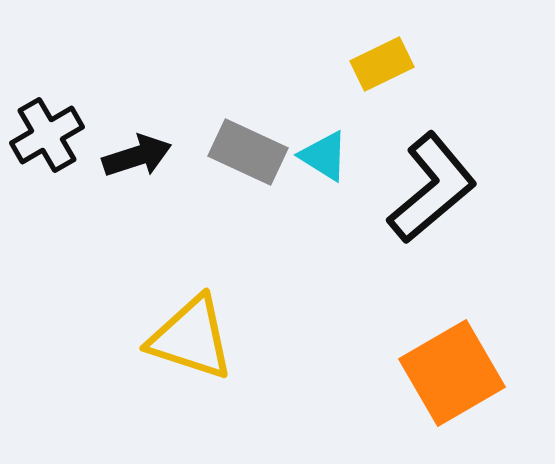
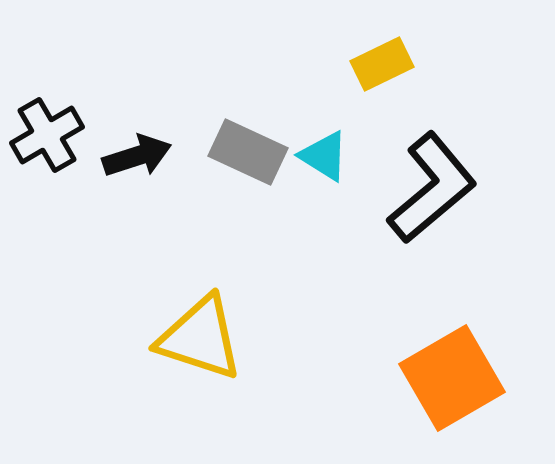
yellow triangle: moved 9 px right
orange square: moved 5 px down
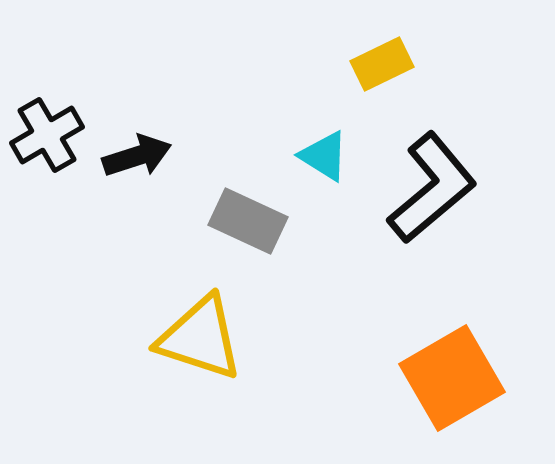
gray rectangle: moved 69 px down
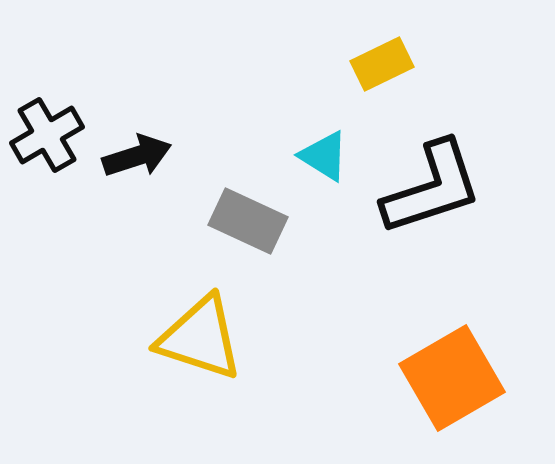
black L-shape: rotated 22 degrees clockwise
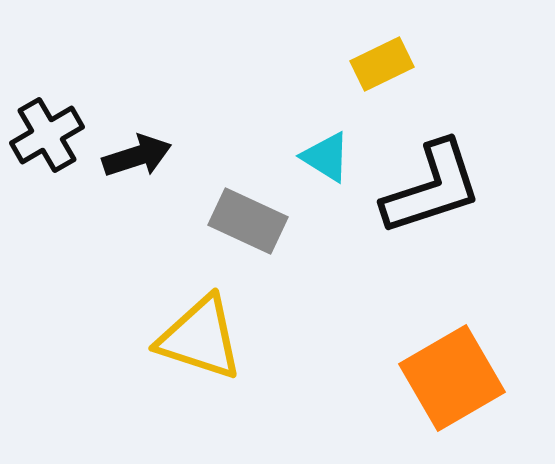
cyan triangle: moved 2 px right, 1 px down
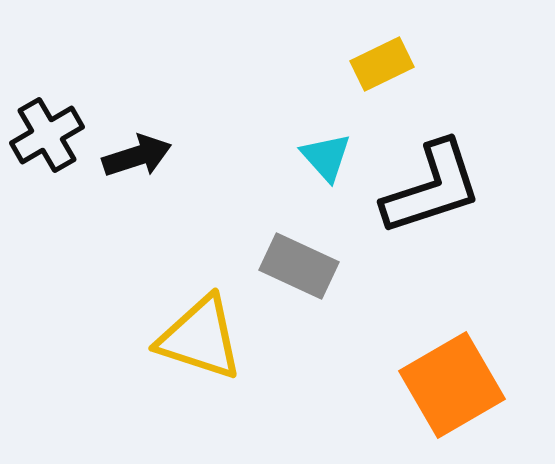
cyan triangle: rotated 16 degrees clockwise
gray rectangle: moved 51 px right, 45 px down
orange square: moved 7 px down
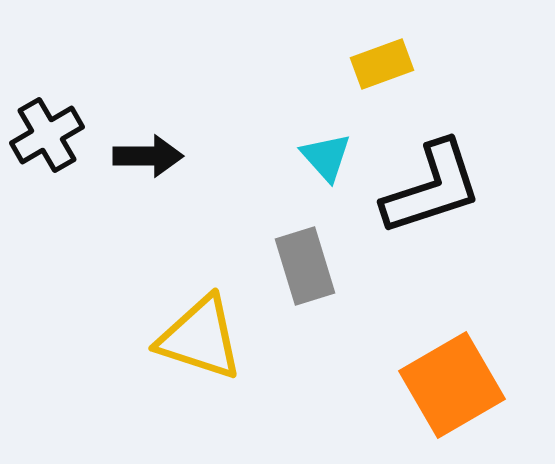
yellow rectangle: rotated 6 degrees clockwise
black arrow: moved 11 px right; rotated 18 degrees clockwise
gray rectangle: moved 6 px right; rotated 48 degrees clockwise
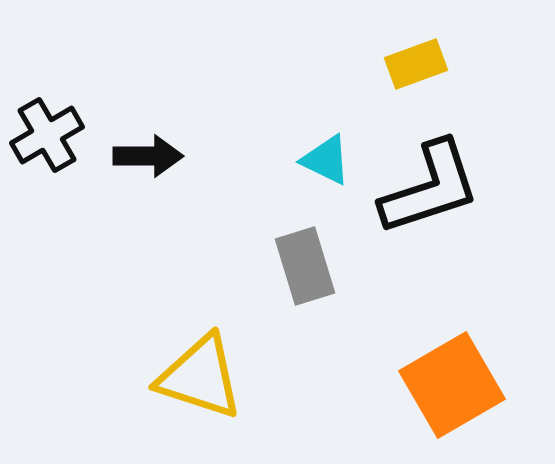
yellow rectangle: moved 34 px right
cyan triangle: moved 3 px down; rotated 22 degrees counterclockwise
black L-shape: moved 2 px left
yellow triangle: moved 39 px down
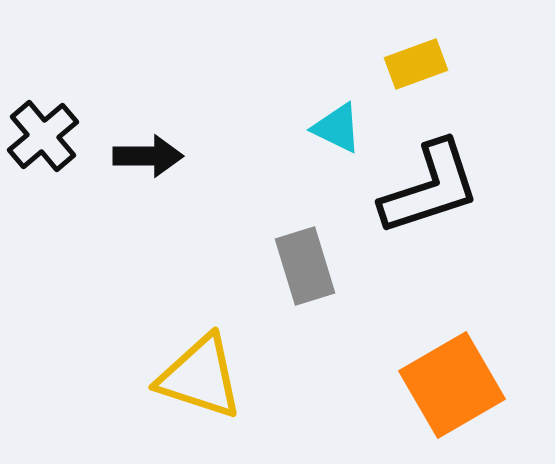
black cross: moved 4 px left, 1 px down; rotated 10 degrees counterclockwise
cyan triangle: moved 11 px right, 32 px up
